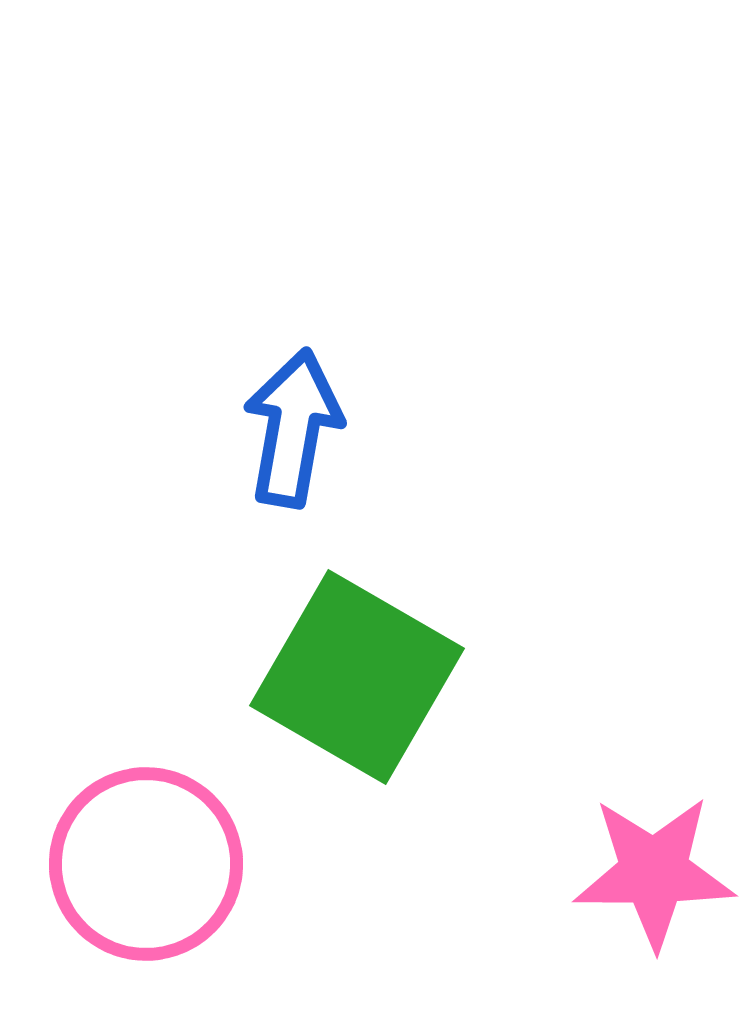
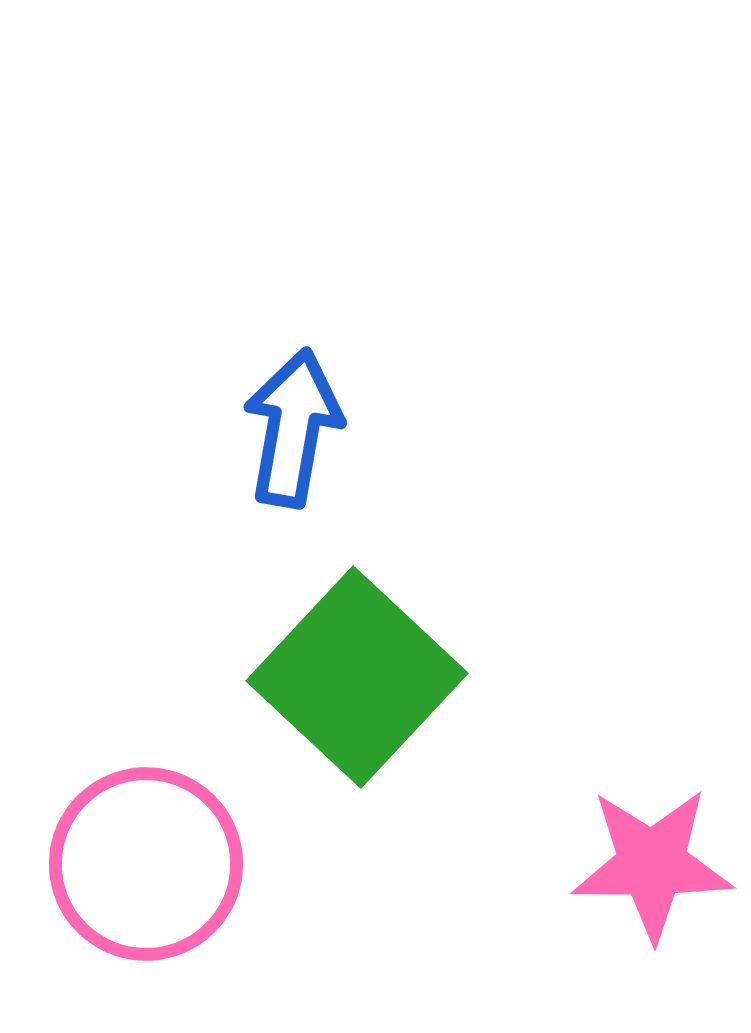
green square: rotated 13 degrees clockwise
pink star: moved 2 px left, 8 px up
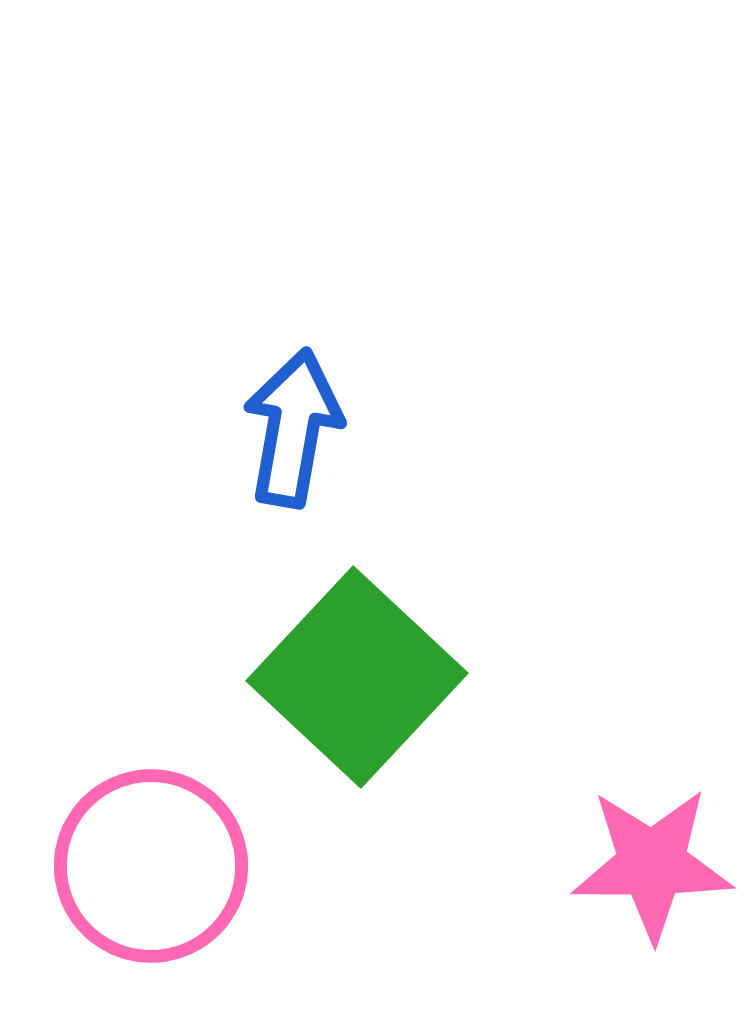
pink circle: moved 5 px right, 2 px down
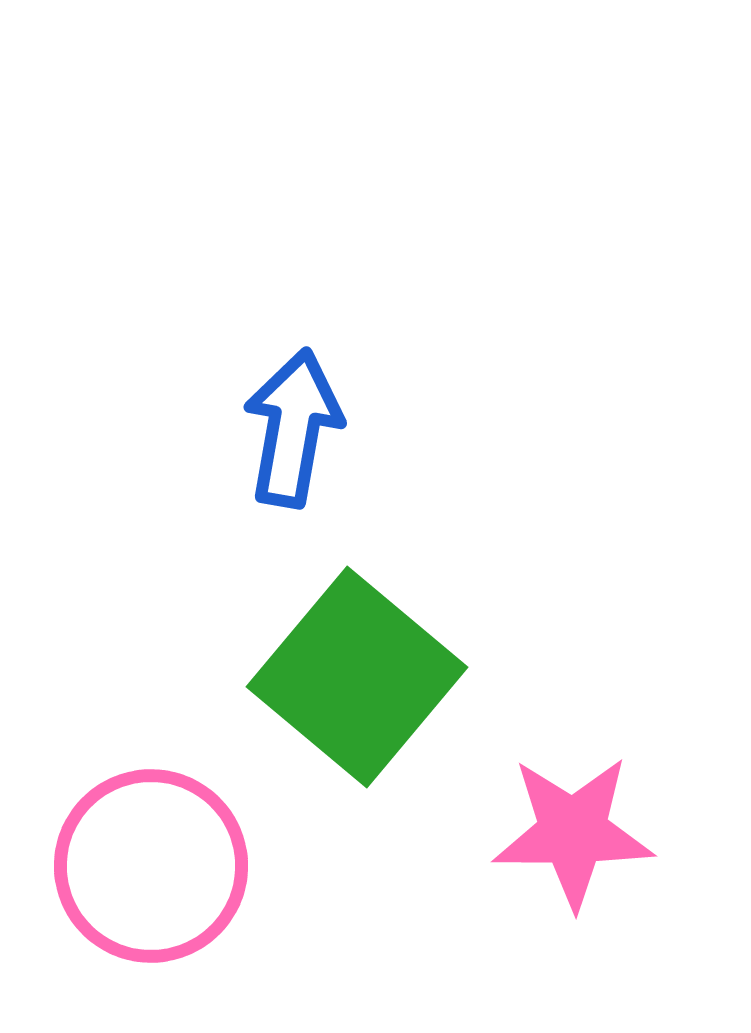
green square: rotated 3 degrees counterclockwise
pink star: moved 79 px left, 32 px up
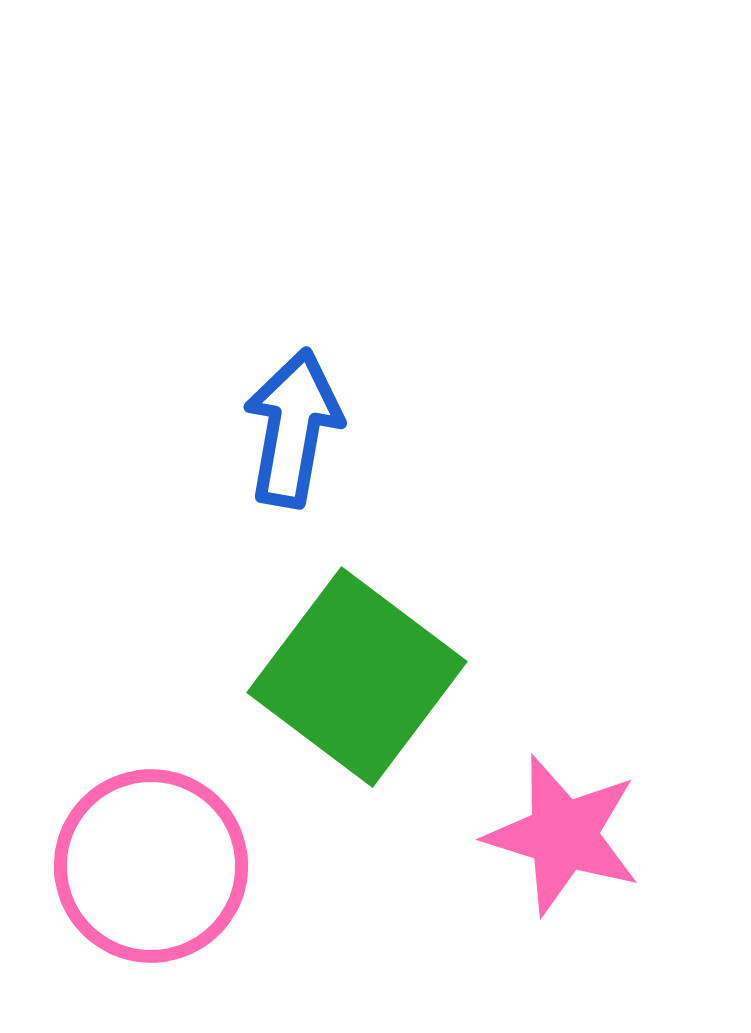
green square: rotated 3 degrees counterclockwise
pink star: moved 10 px left, 3 px down; rotated 17 degrees clockwise
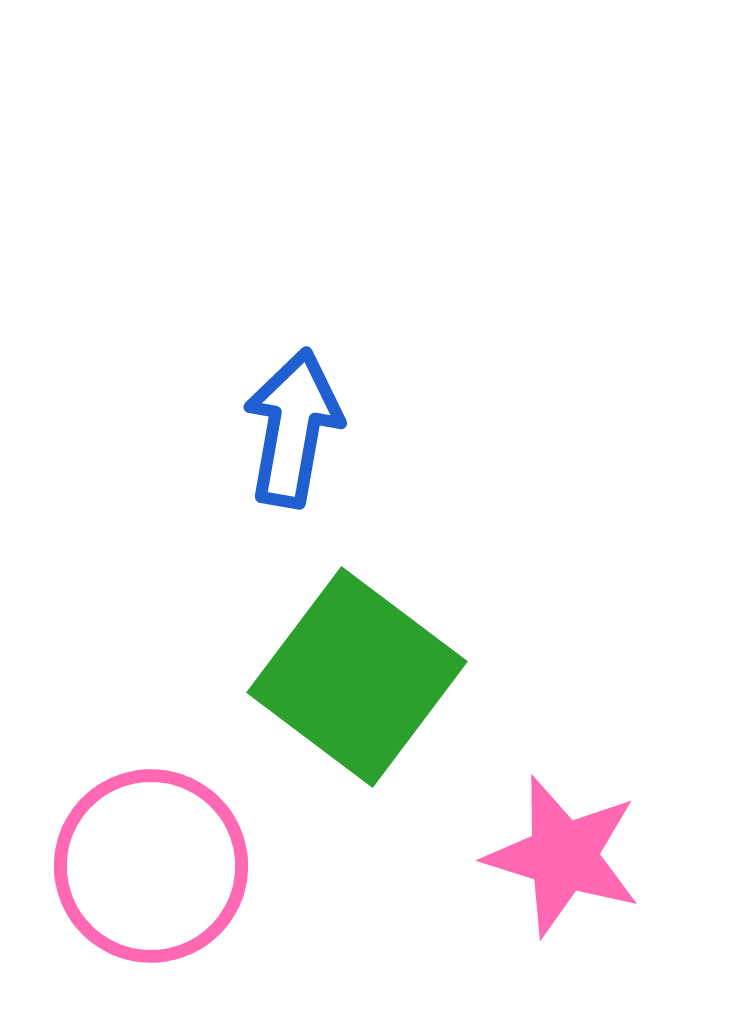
pink star: moved 21 px down
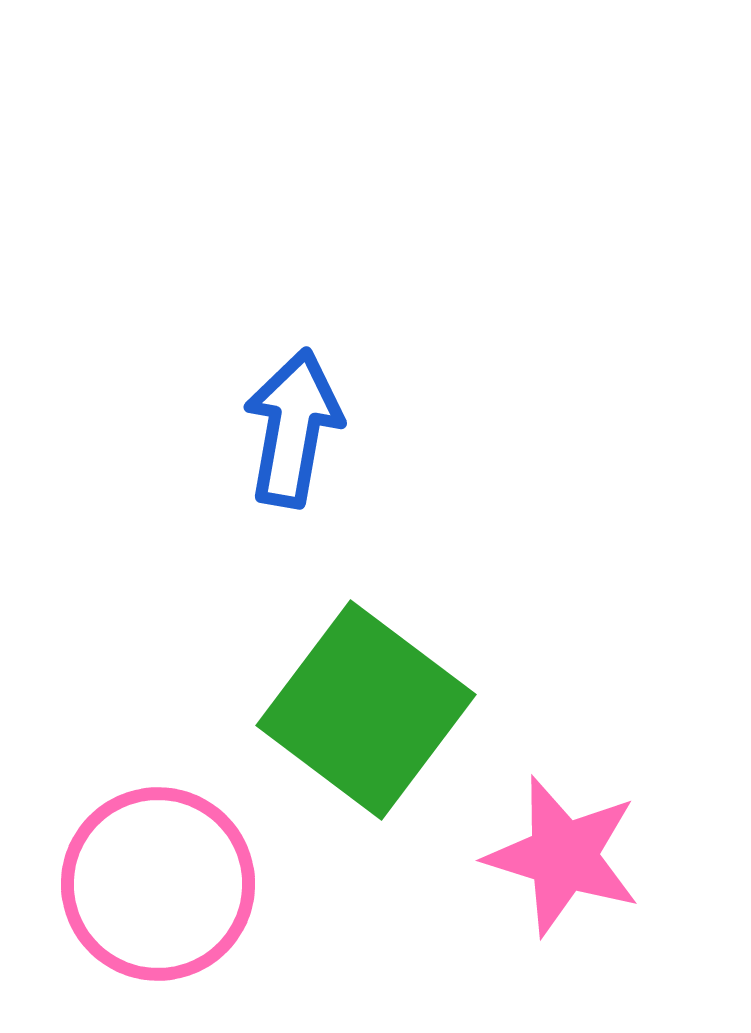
green square: moved 9 px right, 33 px down
pink circle: moved 7 px right, 18 px down
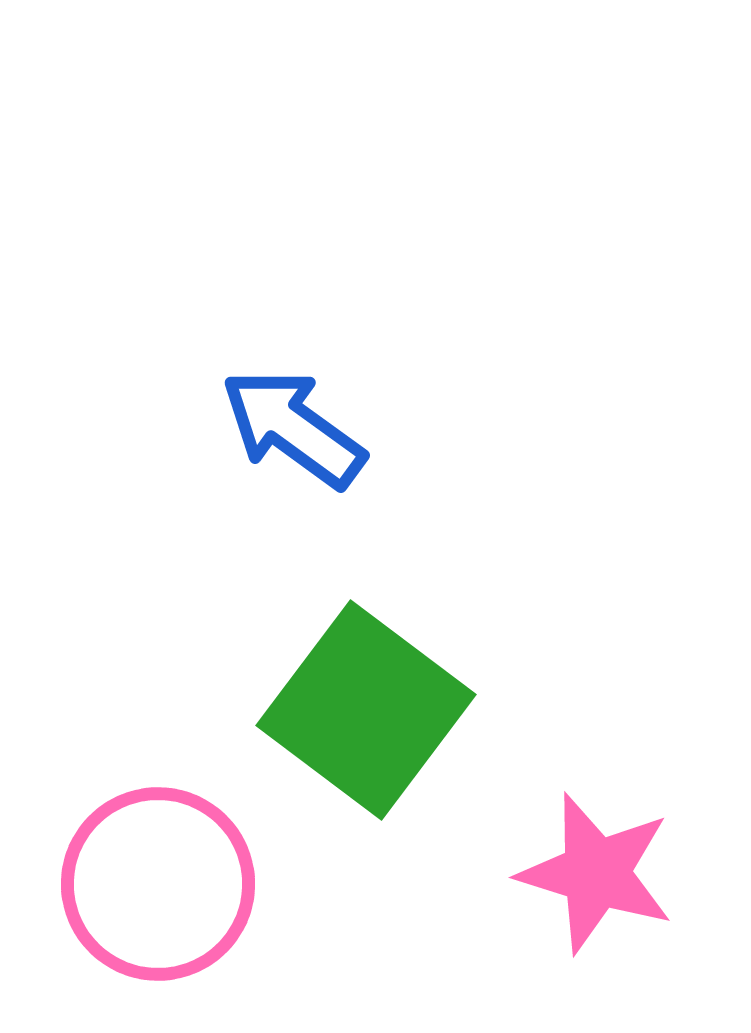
blue arrow: rotated 64 degrees counterclockwise
pink star: moved 33 px right, 17 px down
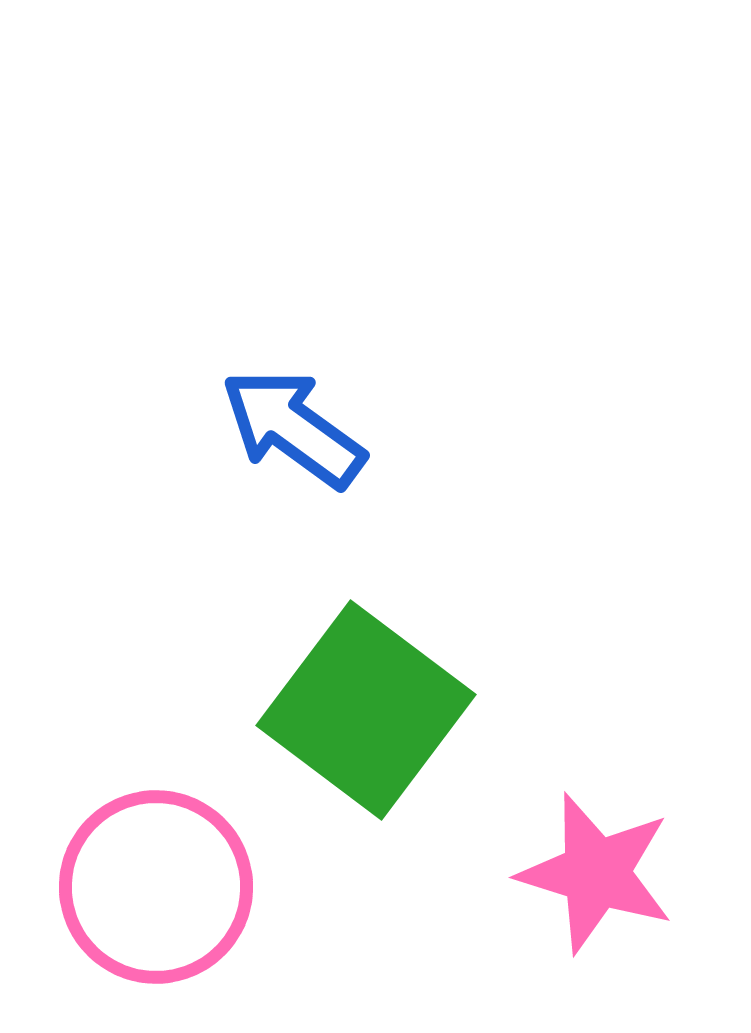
pink circle: moved 2 px left, 3 px down
